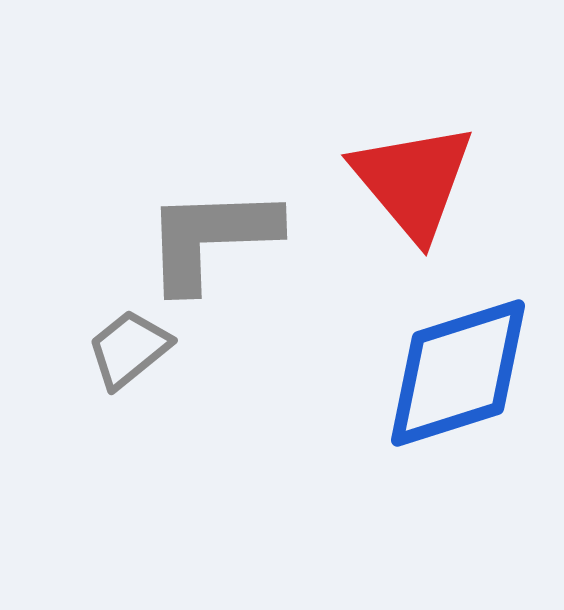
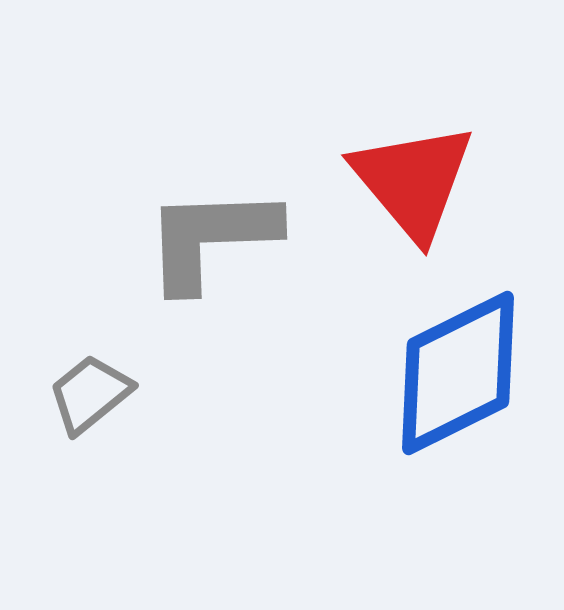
gray trapezoid: moved 39 px left, 45 px down
blue diamond: rotated 9 degrees counterclockwise
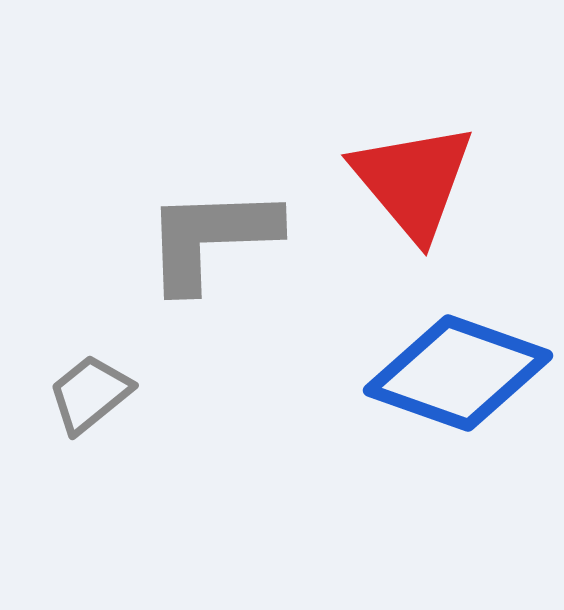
blue diamond: rotated 46 degrees clockwise
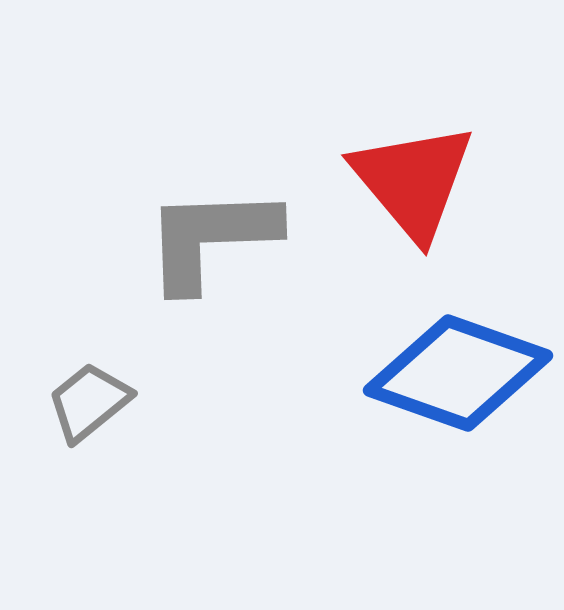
gray trapezoid: moved 1 px left, 8 px down
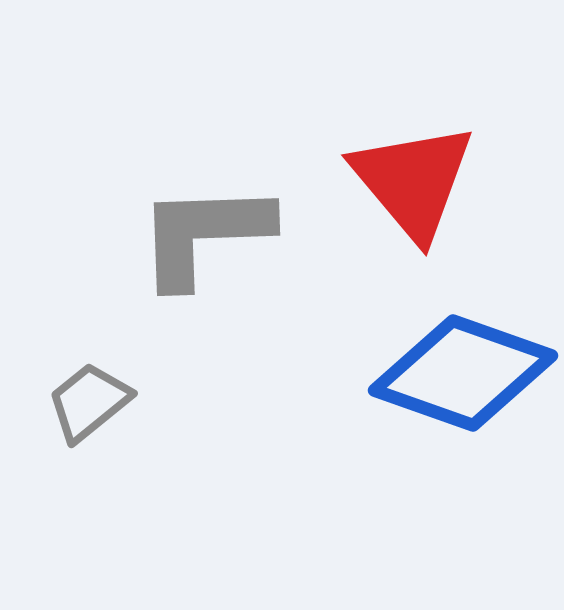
gray L-shape: moved 7 px left, 4 px up
blue diamond: moved 5 px right
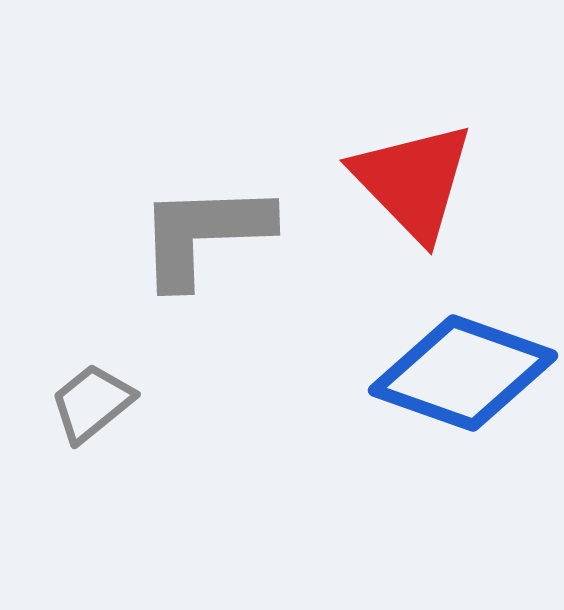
red triangle: rotated 4 degrees counterclockwise
gray trapezoid: moved 3 px right, 1 px down
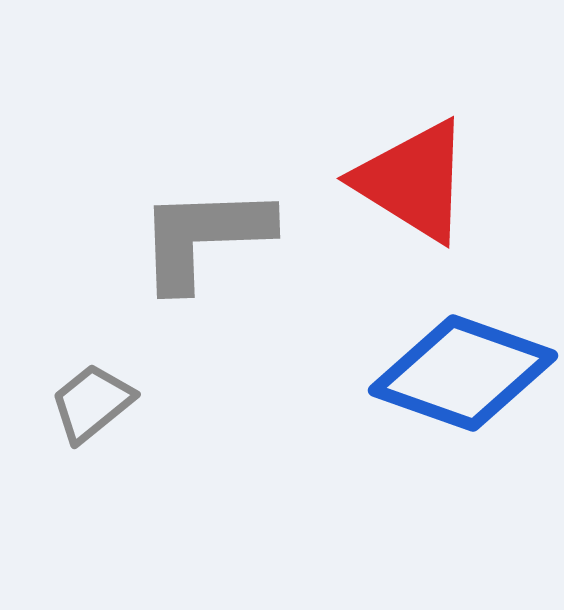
red triangle: rotated 14 degrees counterclockwise
gray L-shape: moved 3 px down
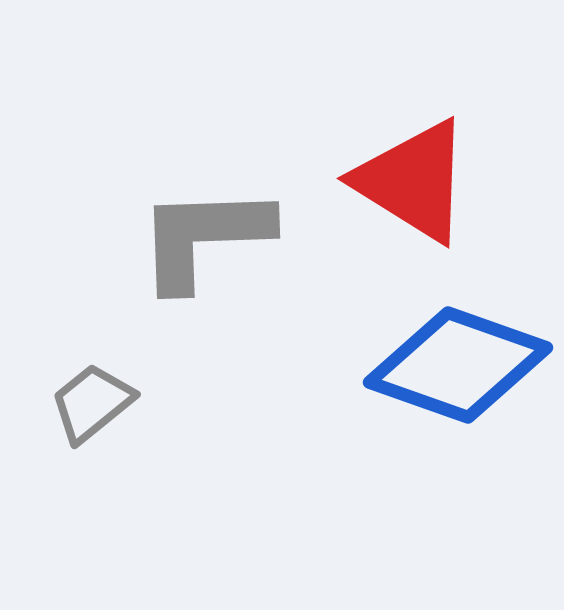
blue diamond: moved 5 px left, 8 px up
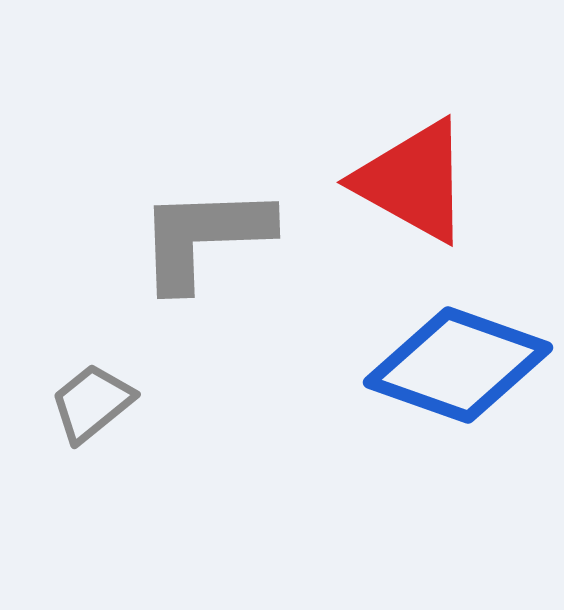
red triangle: rotated 3 degrees counterclockwise
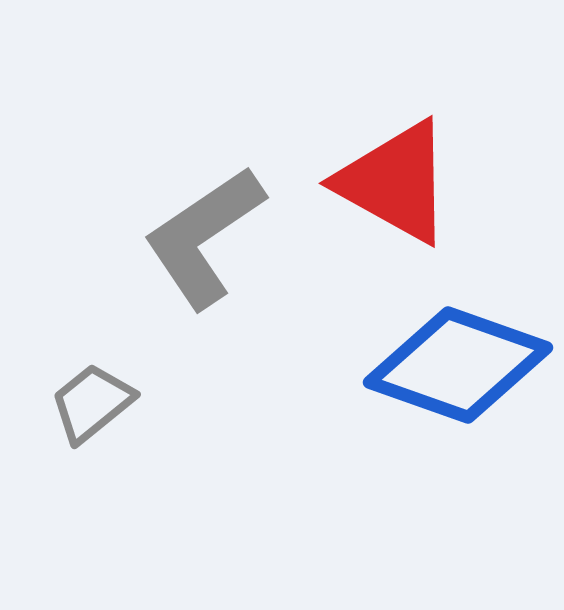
red triangle: moved 18 px left, 1 px down
gray L-shape: rotated 32 degrees counterclockwise
